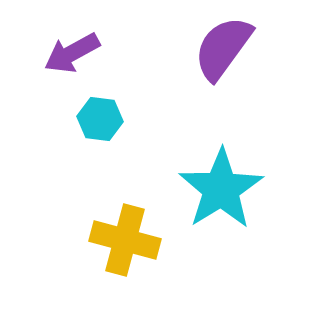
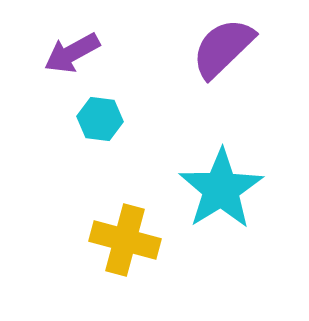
purple semicircle: rotated 10 degrees clockwise
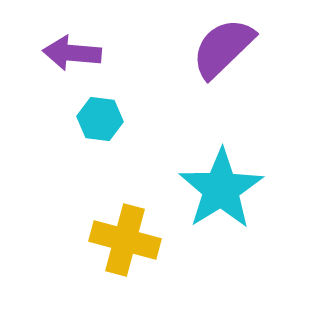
purple arrow: rotated 34 degrees clockwise
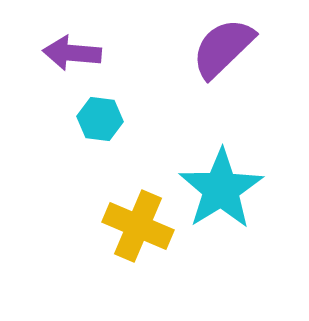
yellow cross: moved 13 px right, 14 px up; rotated 8 degrees clockwise
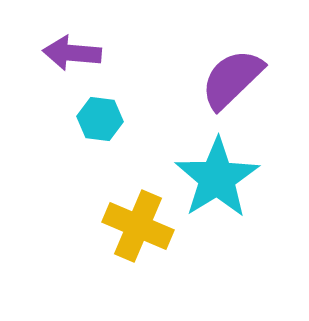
purple semicircle: moved 9 px right, 31 px down
cyan star: moved 4 px left, 11 px up
